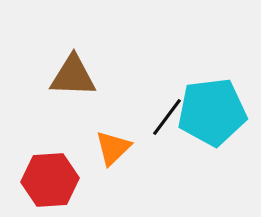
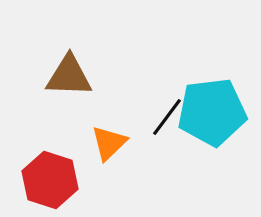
brown triangle: moved 4 px left
orange triangle: moved 4 px left, 5 px up
red hexagon: rotated 22 degrees clockwise
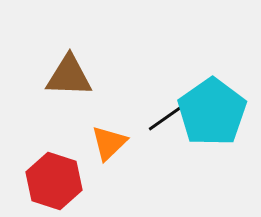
cyan pentagon: rotated 28 degrees counterclockwise
black line: rotated 18 degrees clockwise
red hexagon: moved 4 px right, 1 px down
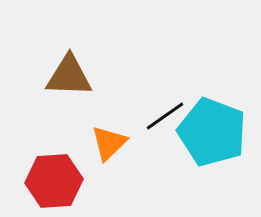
cyan pentagon: moved 20 px down; rotated 16 degrees counterclockwise
black line: moved 2 px left, 1 px up
red hexagon: rotated 22 degrees counterclockwise
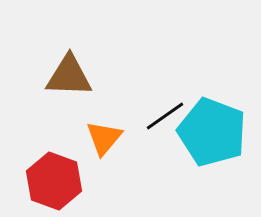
orange triangle: moved 5 px left, 5 px up; rotated 6 degrees counterclockwise
red hexagon: rotated 24 degrees clockwise
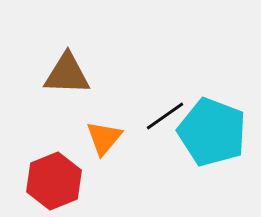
brown triangle: moved 2 px left, 2 px up
red hexagon: rotated 18 degrees clockwise
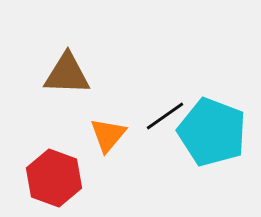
orange triangle: moved 4 px right, 3 px up
red hexagon: moved 3 px up; rotated 18 degrees counterclockwise
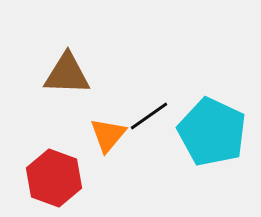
black line: moved 16 px left
cyan pentagon: rotated 4 degrees clockwise
